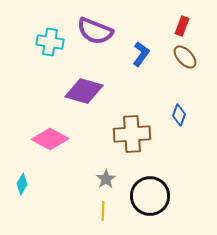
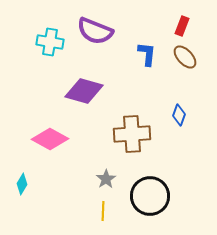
blue L-shape: moved 6 px right; rotated 30 degrees counterclockwise
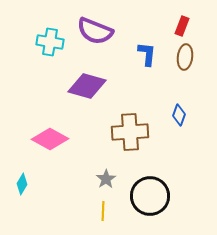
brown ellipse: rotated 50 degrees clockwise
purple diamond: moved 3 px right, 5 px up
brown cross: moved 2 px left, 2 px up
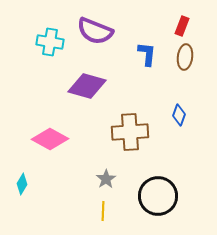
black circle: moved 8 px right
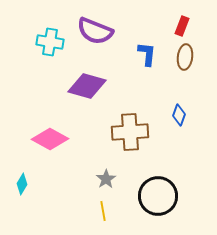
yellow line: rotated 12 degrees counterclockwise
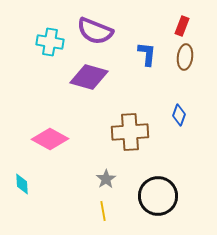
purple diamond: moved 2 px right, 9 px up
cyan diamond: rotated 35 degrees counterclockwise
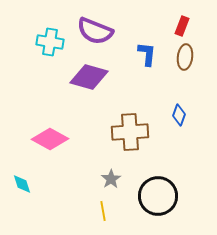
gray star: moved 5 px right
cyan diamond: rotated 15 degrees counterclockwise
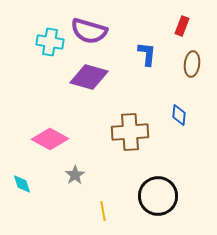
purple semicircle: moved 6 px left; rotated 6 degrees counterclockwise
brown ellipse: moved 7 px right, 7 px down
blue diamond: rotated 15 degrees counterclockwise
gray star: moved 36 px left, 4 px up
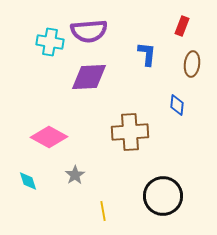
purple semicircle: rotated 21 degrees counterclockwise
purple diamond: rotated 18 degrees counterclockwise
blue diamond: moved 2 px left, 10 px up
pink diamond: moved 1 px left, 2 px up
cyan diamond: moved 6 px right, 3 px up
black circle: moved 5 px right
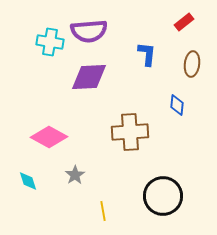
red rectangle: moved 2 px right, 4 px up; rotated 30 degrees clockwise
